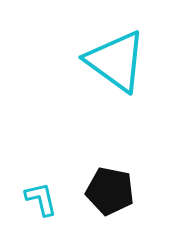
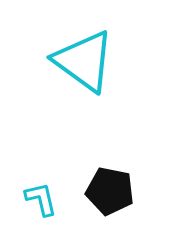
cyan triangle: moved 32 px left
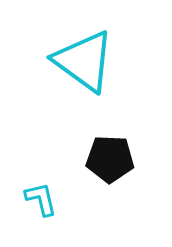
black pentagon: moved 32 px up; rotated 9 degrees counterclockwise
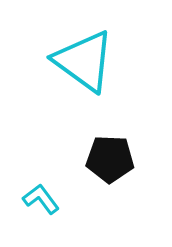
cyan L-shape: rotated 24 degrees counterclockwise
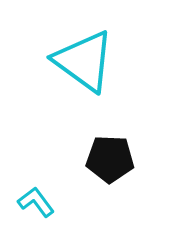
cyan L-shape: moved 5 px left, 3 px down
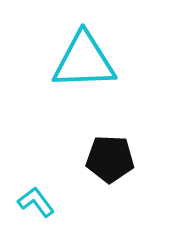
cyan triangle: rotated 38 degrees counterclockwise
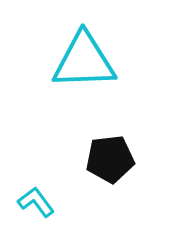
black pentagon: rotated 9 degrees counterclockwise
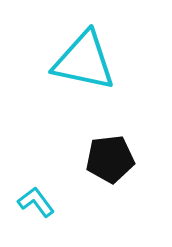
cyan triangle: rotated 14 degrees clockwise
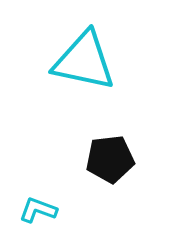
cyan L-shape: moved 2 px right, 8 px down; rotated 33 degrees counterclockwise
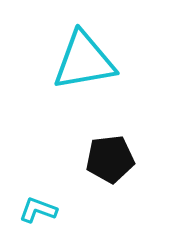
cyan triangle: rotated 22 degrees counterclockwise
